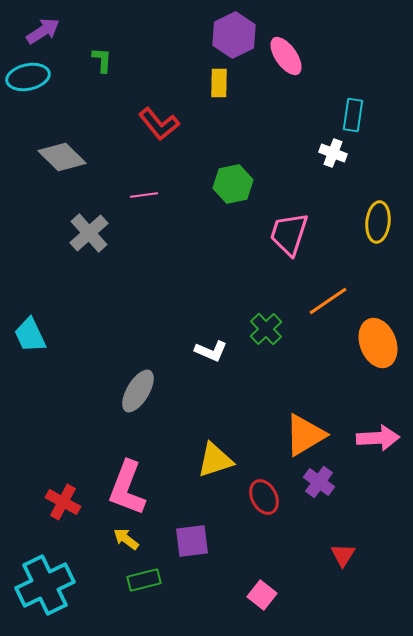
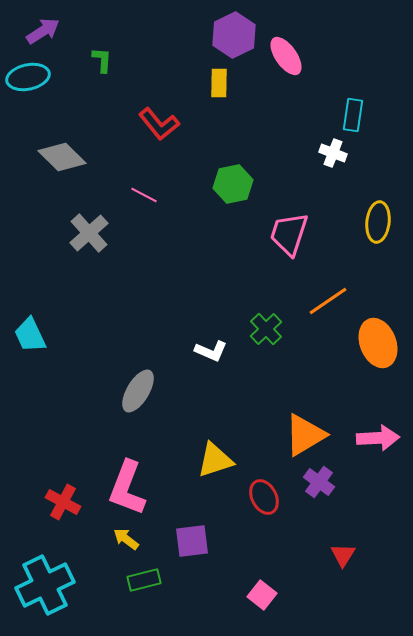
pink line: rotated 36 degrees clockwise
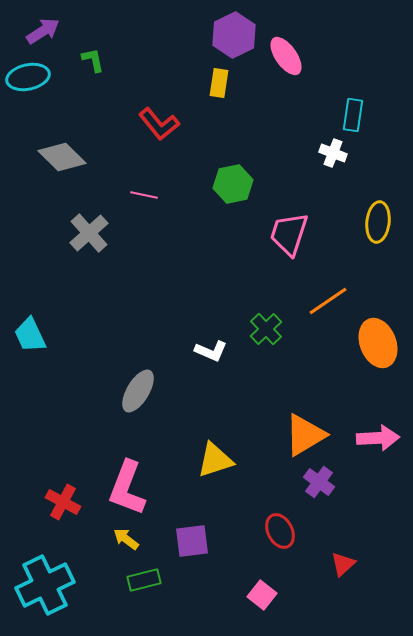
green L-shape: moved 9 px left; rotated 16 degrees counterclockwise
yellow rectangle: rotated 8 degrees clockwise
pink line: rotated 16 degrees counterclockwise
red ellipse: moved 16 px right, 34 px down
red triangle: moved 9 px down; rotated 16 degrees clockwise
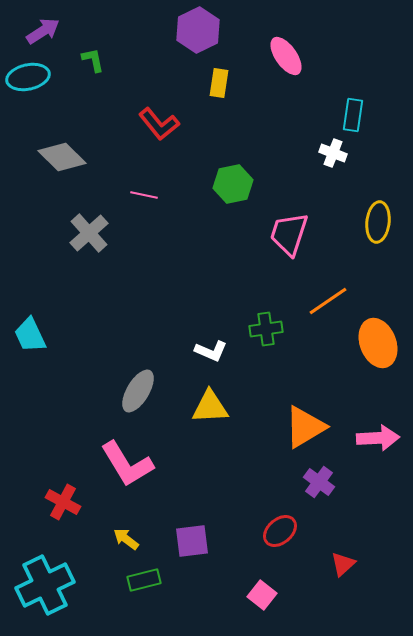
purple hexagon: moved 36 px left, 5 px up
green cross: rotated 36 degrees clockwise
orange triangle: moved 8 px up
yellow triangle: moved 5 px left, 53 px up; rotated 15 degrees clockwise
pink L-shape: moved 24 px up; rotated 52 degrees counterclockwise
red ellipse: rotated 76 degrees clockwise
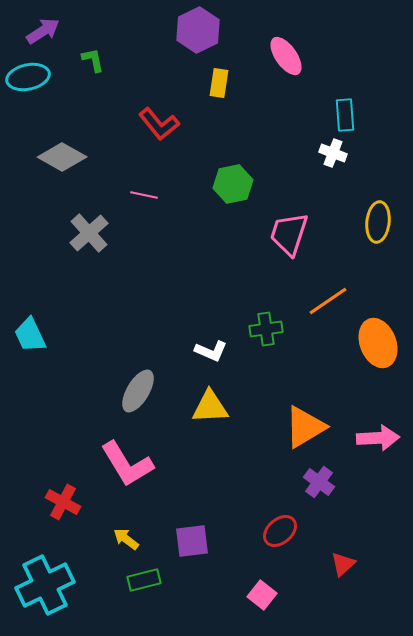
cyan rectangle: moved 8 px left; rotated 12 degrees counterclockwise
gray diamond: rotated 15 degrees counterclockwise
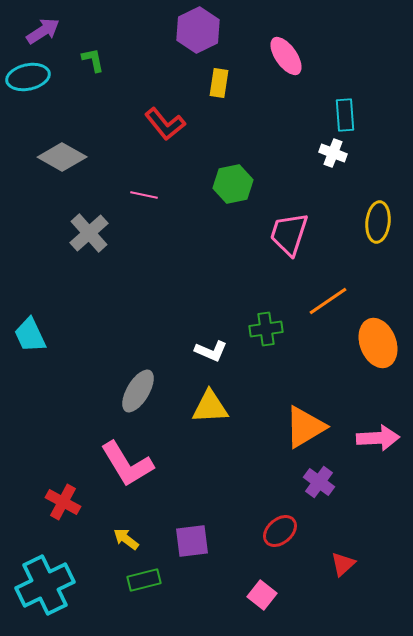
red L-shape: moved 6 px right
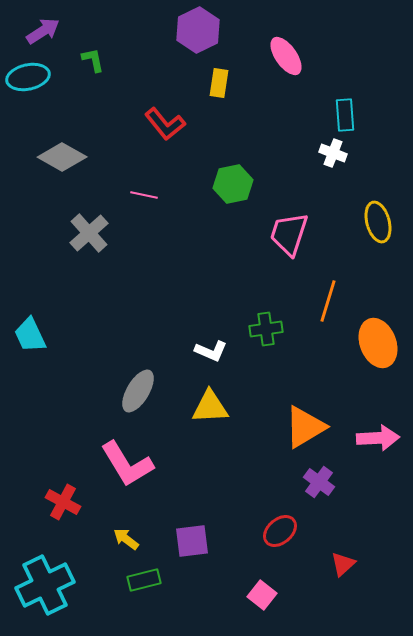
yellow ellipse: rotated 21 degrees counterclockwise
orange line: rotated 39 degrees counterclockwise
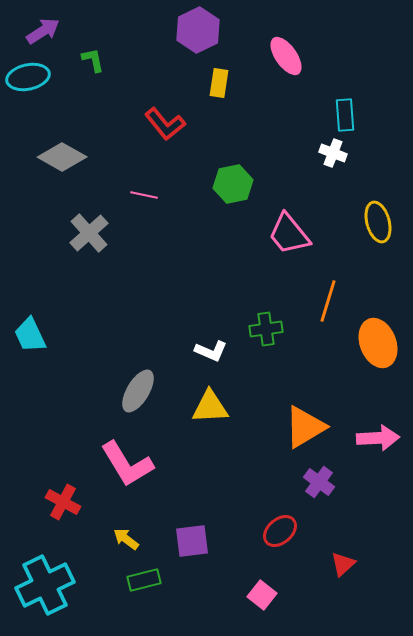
pink trapezoid: rotated 57 degrees counterclockwise
